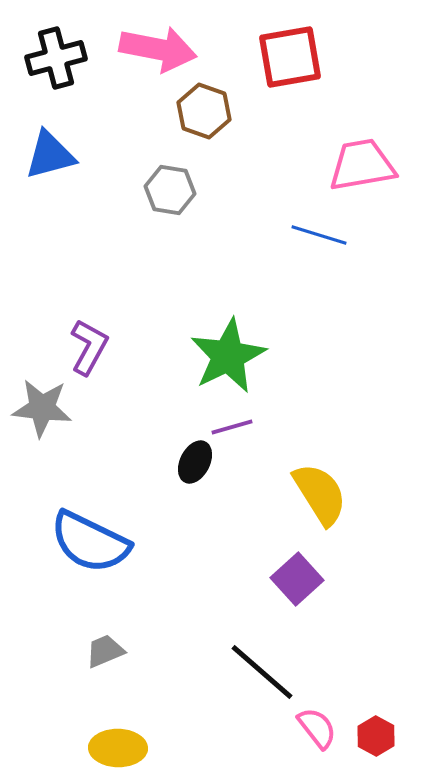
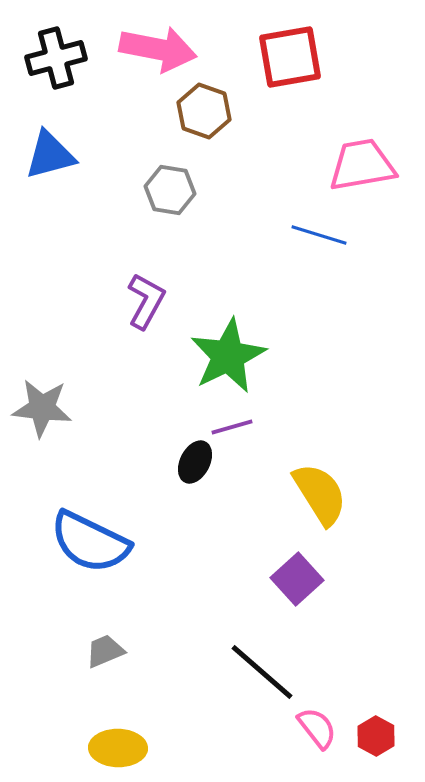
purple L-shape: moved 57 px right, 46 px up
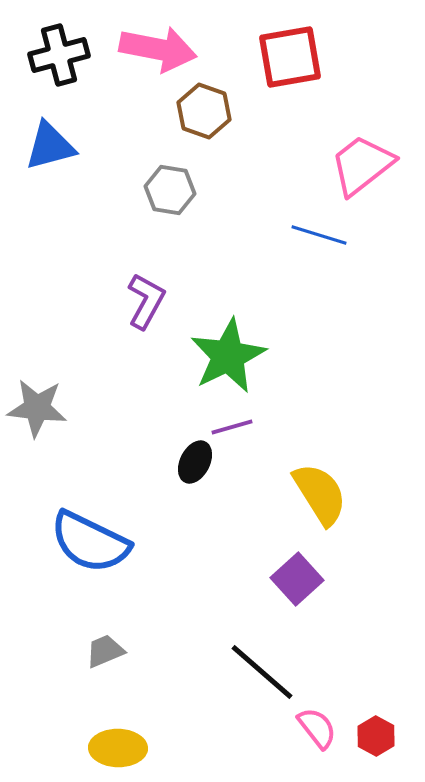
black cross: moved 3 px right, 3 px up
blue triangle: moved 9 px up
pink trapezoid: rotated 28 degrees counterclockwise
gray star: moved 5 px left
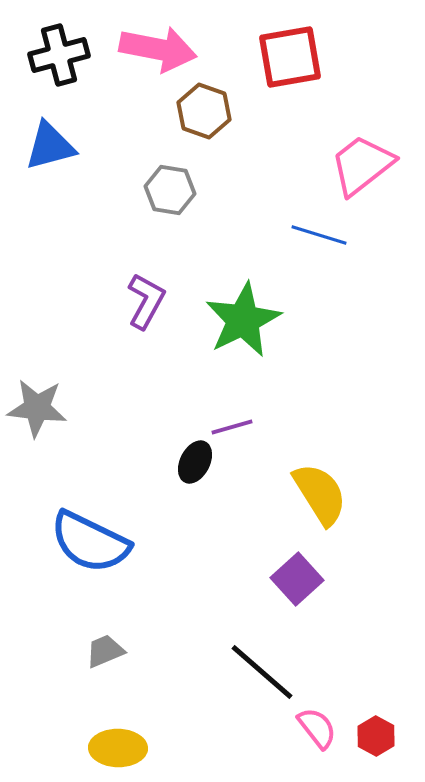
green star: moved 15 px right, 36 px up
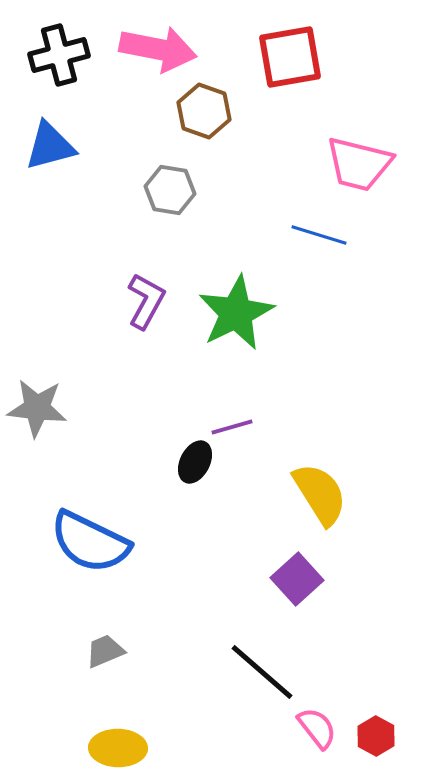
pink trapezoid: moved 3 px left, 1 px up; rotated 128 degrees counterclockwise
green star: moved 7 px left, 7 px up
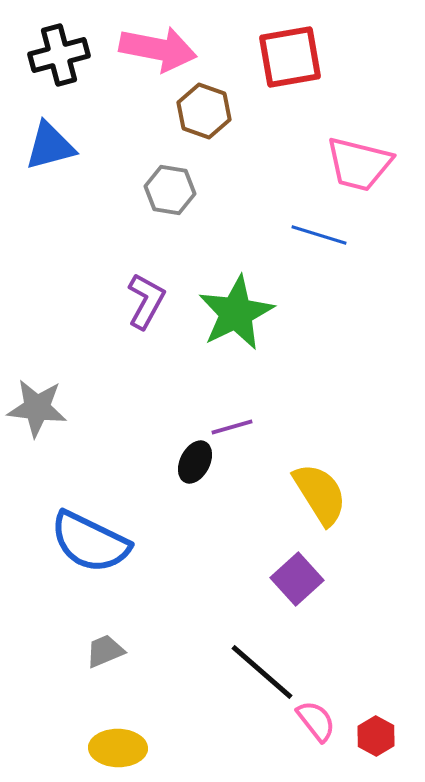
pink semicircle: moved 1 px left, 7 px up
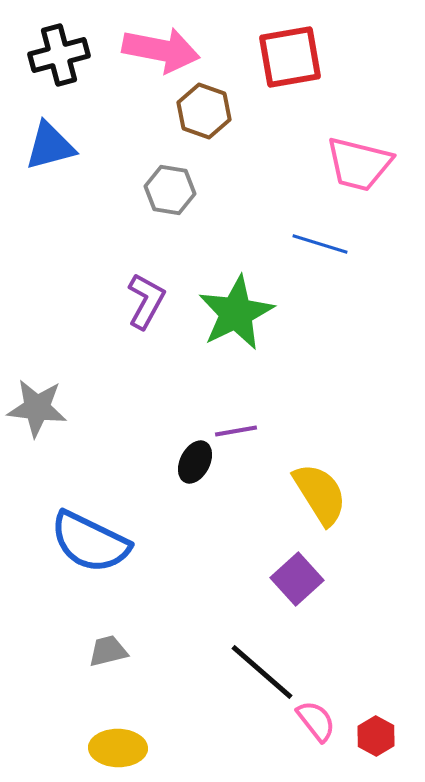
pink arrow: moved 3 px right, 1 px down
blue line: moved 1 px right, 9 px down
purple line: moved 4 px right, 4 px down; rotated 6 degrees clockwise
gray trapezoid: moved 3 px right; rotated 9 degrees clockwise
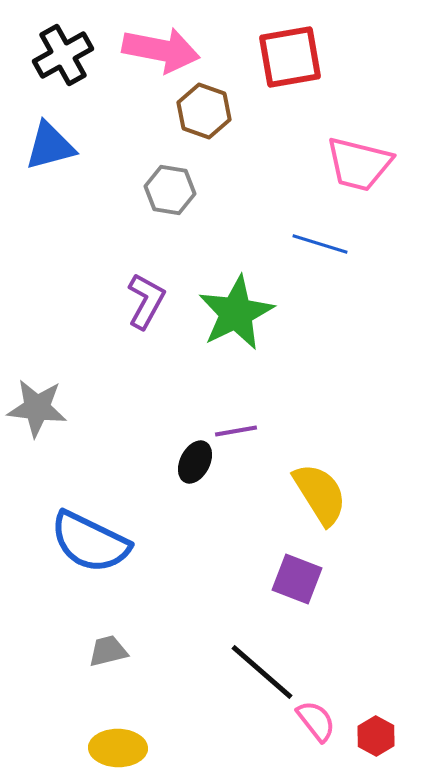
black cross: moved 4 px right; rotated 14 degrees counterclockwise
purple square: rotated 27 degrees counterclockwise
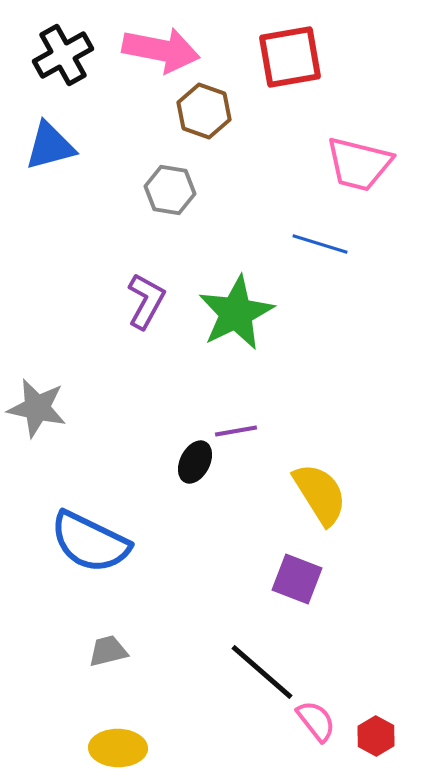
gray star: rotated 6 degrees clockwise
